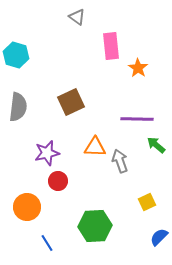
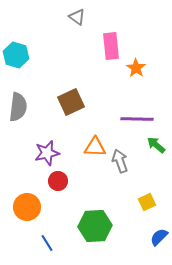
orange star: moved 2 px left
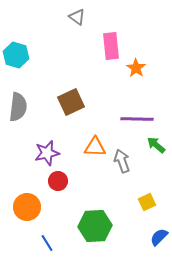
gray arrow: moved 2 px right
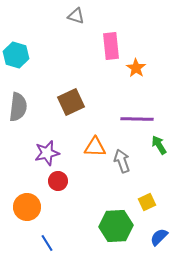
gray triangle: moved 1 px left, 1 px up; rotated 18 degrees counterclockwise
green arrow: moved 3 px right; rotated 18 degrees clockwise
green hexagon: moved 21 px right
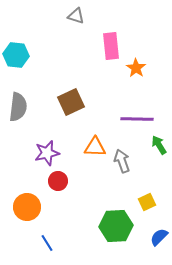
cyan hexagon: rotated 10 degrees counterclockwise
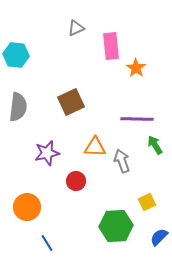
gray triangle: moved 12 px down; rotated 42 degrees counterclockwise
green arrow: moved 4 px left
red circle: moved 18 px right
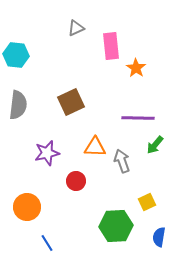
gray semicircle: moved 2 px up
purple line: moved 1 px right, 1 px up
green arrow: rotated 108 degrees counterclockwise
blue semicircle: rotated 36 degrees counterclockwise
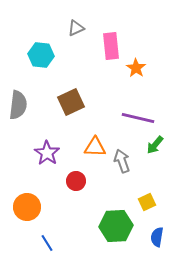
cyan hexagon: moved 25 px right
purple line: rotated 12 degrees clockwise
purple star: rotated 25 degrees counterclockwise
blue semicircle: moved 2 px left
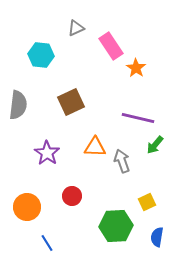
pink rectangle: rotated 28 degrees counterclockwise
red circle: moved 4 px left, 15 px down
